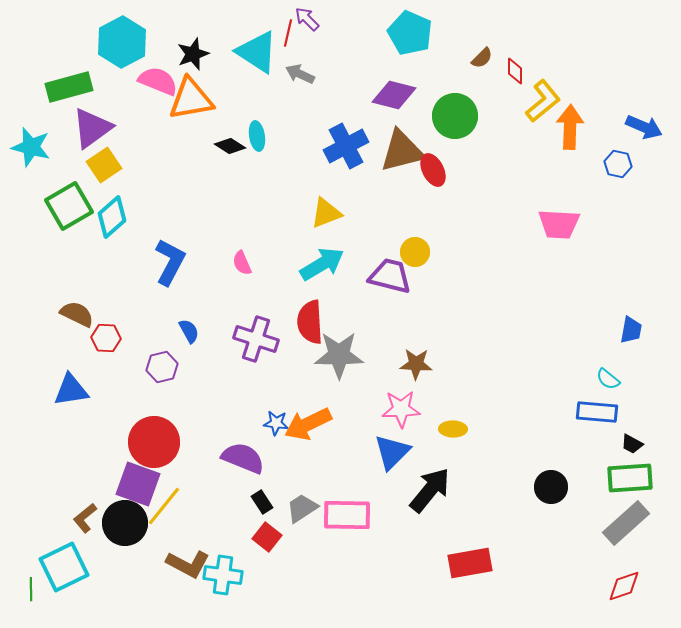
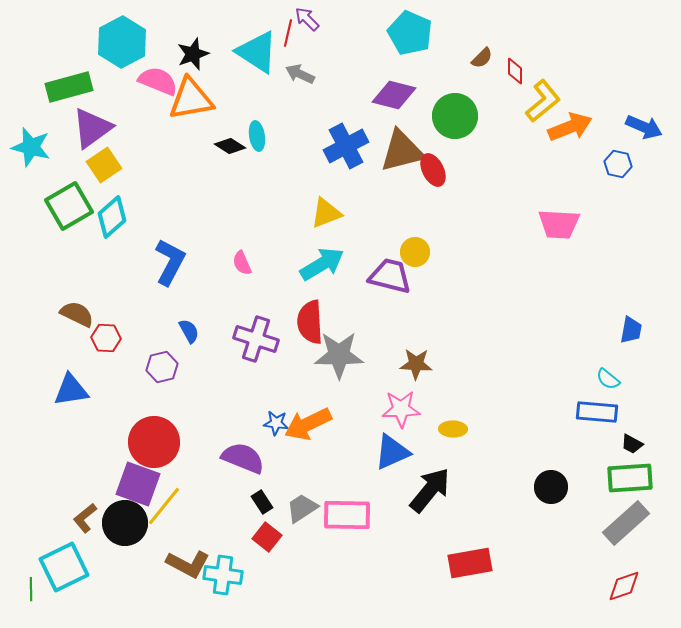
orange arrow at (570, 127): rotated 66 degrees clockwise
blue triangle at (392, 452): rotated 21 degrees clockwise
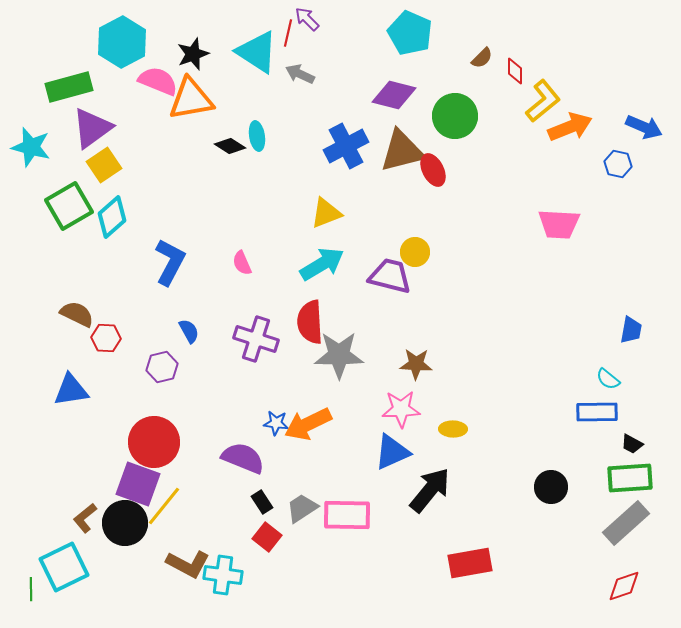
blue rectangle at (597, 412): rotated 6 degrees counterclockwise
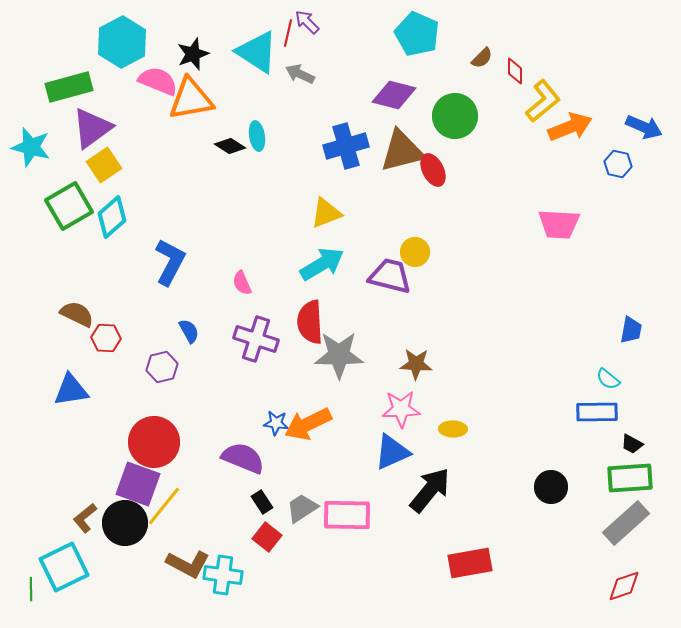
purple arrow at (307, 19): moved 3 px down
cyan pentagon at (410, 33): moved 7 px right, 1 px down
blue cross at (346, 146): rotated 12 degrees clockwise
pink semicircle at (242, 263): moved 20 px down
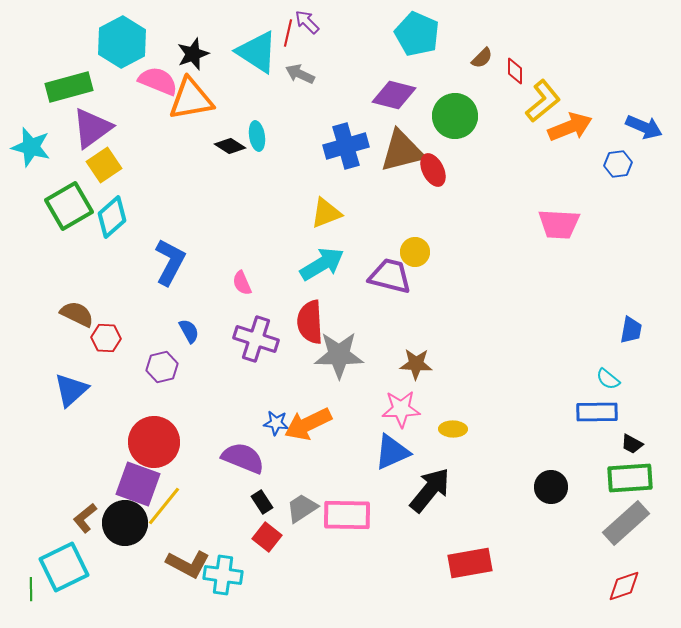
blue hexagon at (618, 164): rotated 20 degrees counterclockwise
blue triangle at (71, 390): rotated 33 degrees counterclockwise
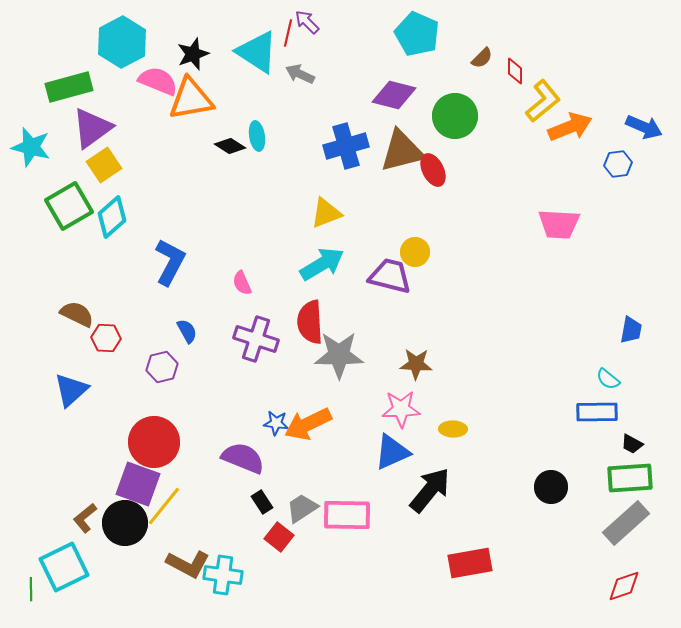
blue semicircle at (189, 331): moved 2 px left
red square at (267, 537): moved 12 px right
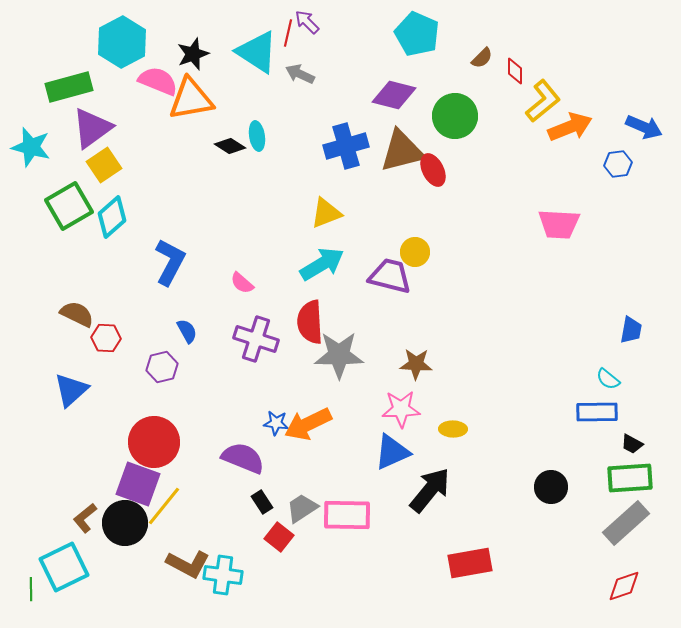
pink semicircle at (242, 283): rotated 25 degrees counterclockwise
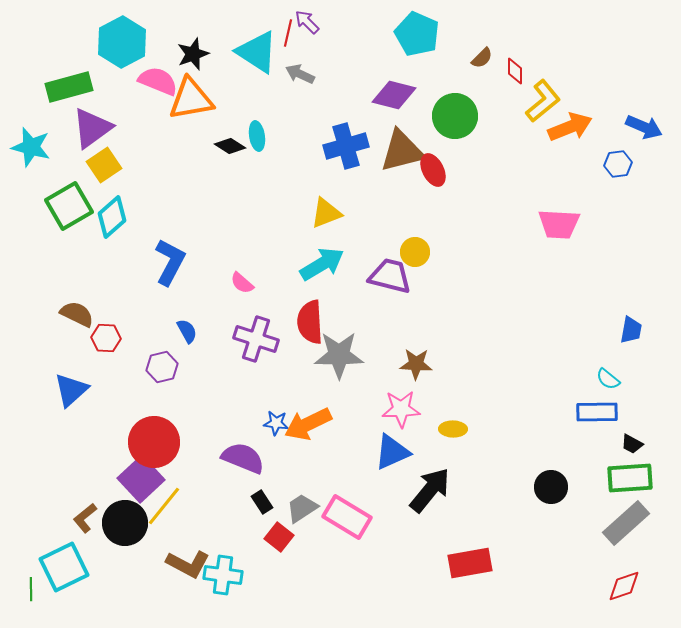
purple square at (138, 484): moved 3 px right, 5 px up; rotated 27 degrees clockwise
pink rectangle at (347, 515): moved 2 px down; rotated 30 degrees clockwise
